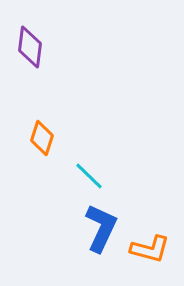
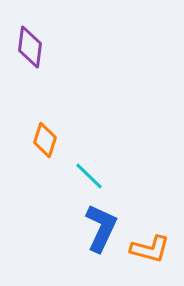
orange diamond: moved 3 px right, 2 px down
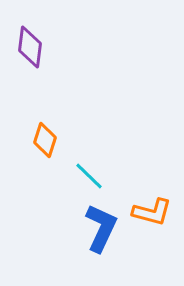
orange L-shape: moved 2 px right, 37 px up
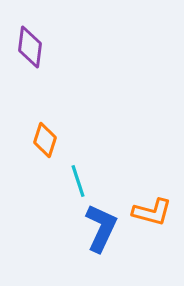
cyan line: moved 11 px left, 5 px down; rotated 28 degrees clockwise
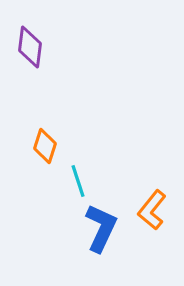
orange diamond: moved 6 px down
orange L-shape: moved 2 px up; rotated 114 degrees clockwise
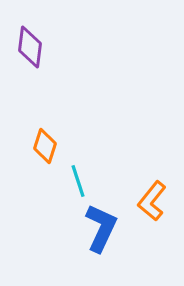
orange L-shape: moved 9 px up
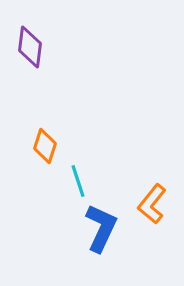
orange L-shape: moved 3 px down
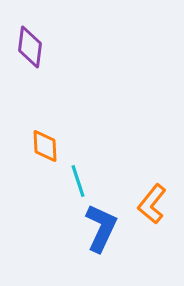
orange diamond: rotated 20 degrees counterclockwise
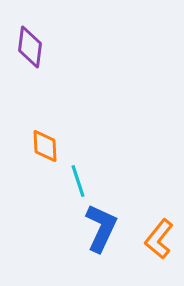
orange L-shape: moved 7 px right, 35 px down
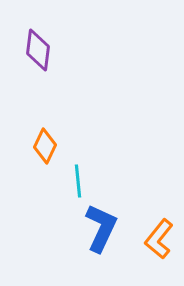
purple diamond: moved 8 px right, 3 px down
orange diamond: rotated 28 degrees clockwise
cyan line: rotated 12 degrees clockwise
